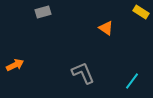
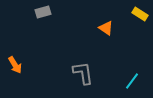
yellow rectangle: moved 1 px left, 2 px down
orange arrow: rotated 84 degrees clockwise
gray L-shape: rotated 15 degrees clockwise
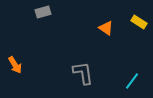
yellow rectangle: moved 1 px left, 8 px down
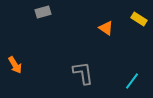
yellow rectangle: moved 3 px up
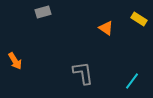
orange arrow: moved 4 px up
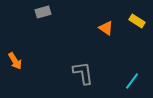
yellow rectangle: moved 2 px left, 2 px down
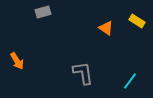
orange arrow: moved 2 px right
cyan line: moved 2 px left
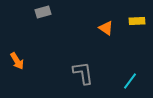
yellow rectangle: rotated 35 degrees counterclockwise
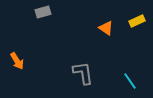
yellow rectangle: rotated 21 degrees counterclockwise
cyan line: rotated 72 degrees counterclockwise
